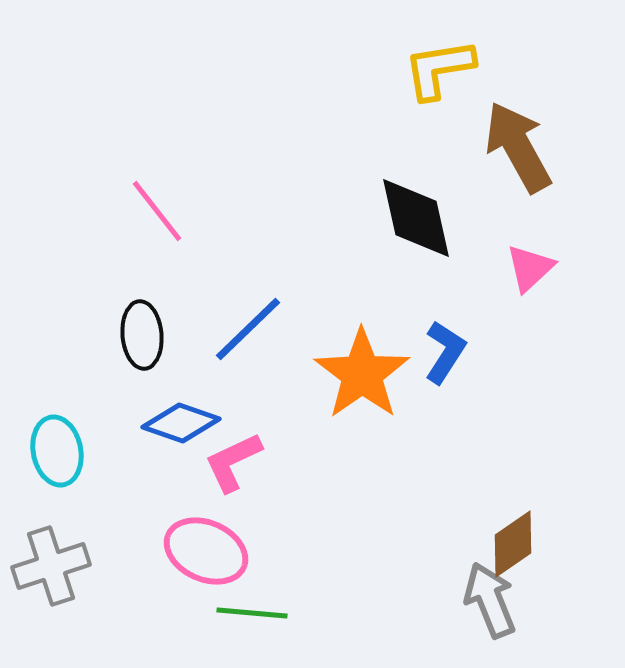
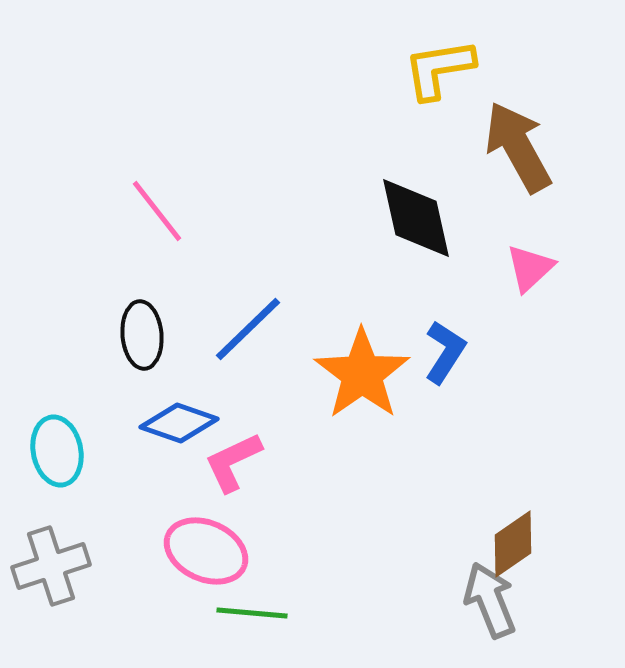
blue diamond: moved 2 px left
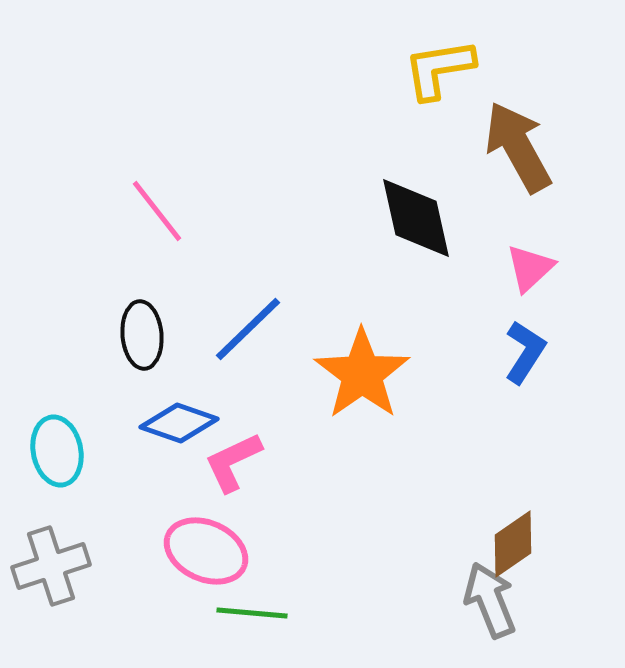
blue L-shape: moved 80 px right
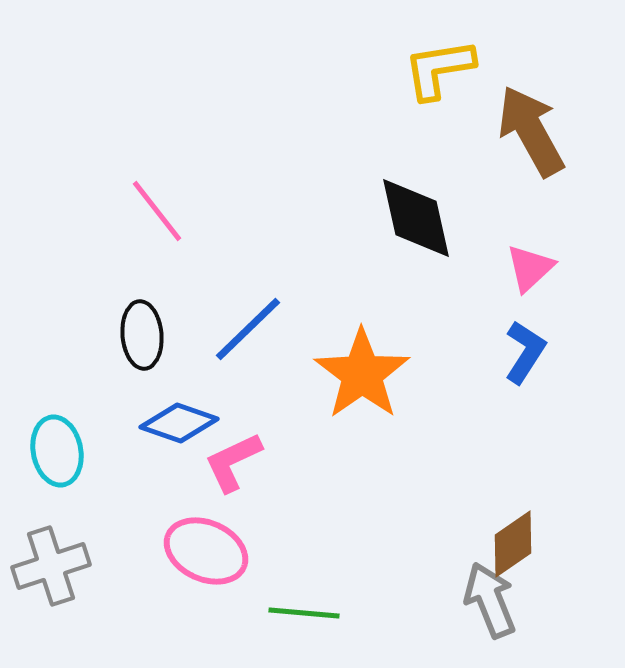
brown arrow: moved 13 px right, 16 px up
green line: moved 52 px right
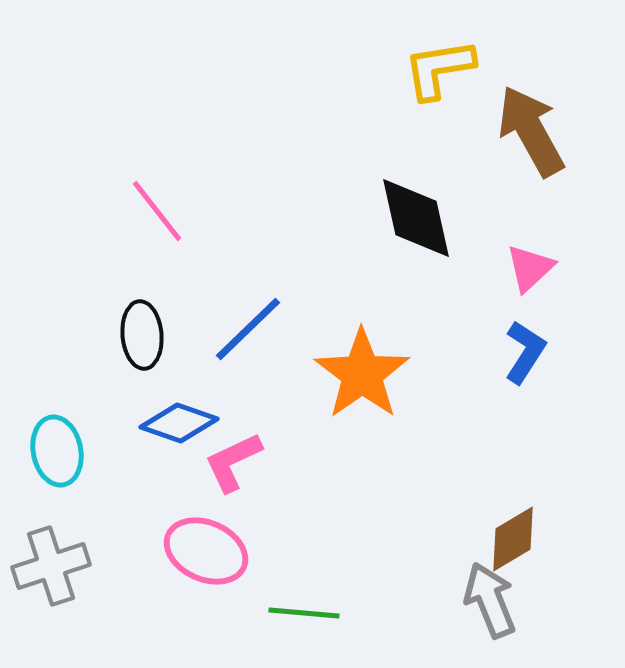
brown diamond: moved 5 px up; rotated 4 degrees clockwise
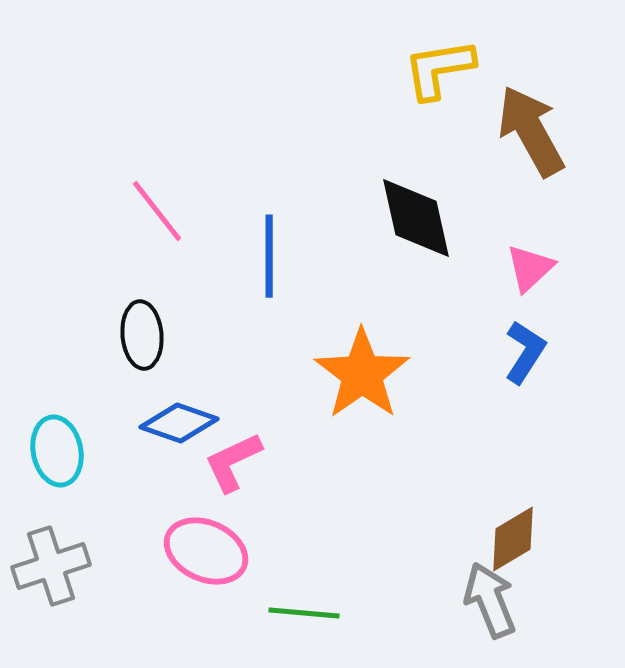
blue line: moved 21 px right, 73 px up; rotated 46 degrees counterclockwise
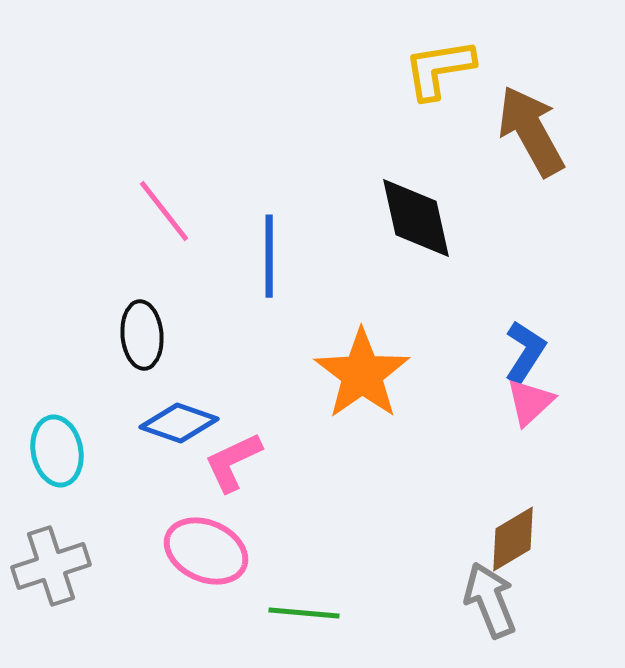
pink line: moved 7 px right
pink triangle: moved 134 px down
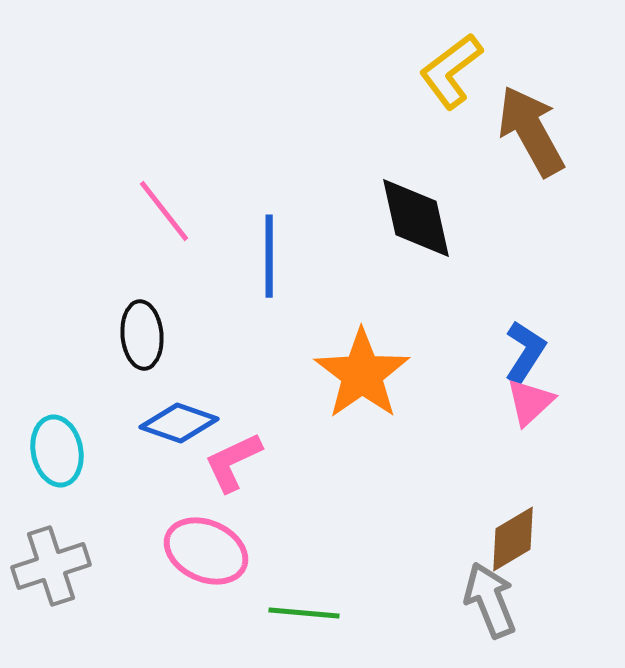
yellow L-shape: moved 12 px right, 2 px down; rotated 28 degrees counterclockwise
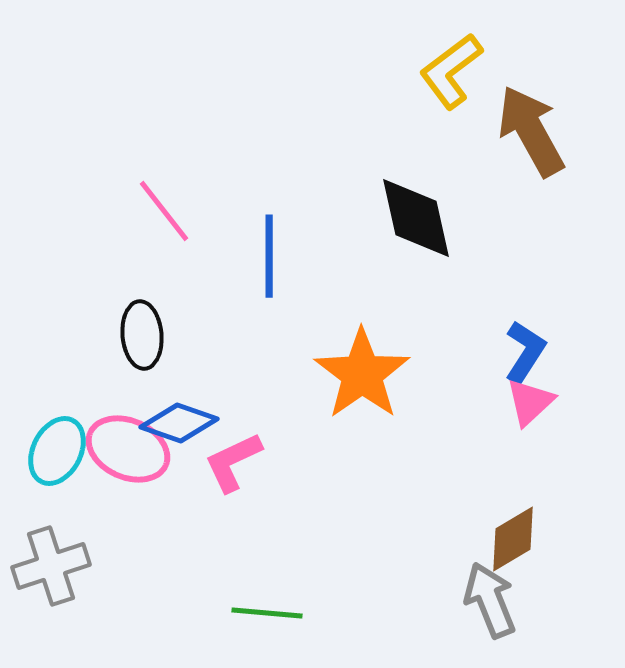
cyan ellipse: rotated 38 degrees clockwise
pink ellipse: moved 78 px left, 102 px up
green line: moved 37 px left
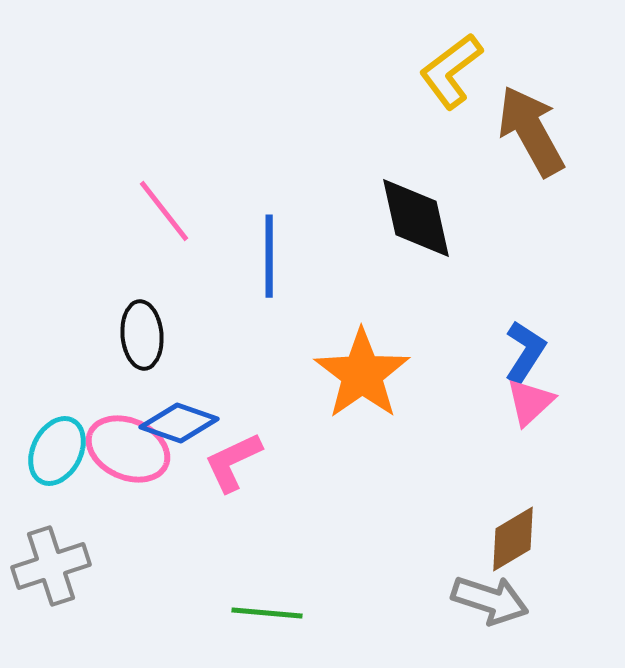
gray arrow: rotated 130 degrees clockwise
